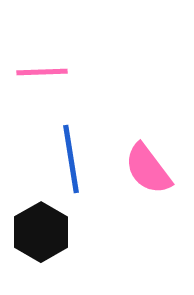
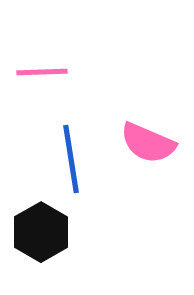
pink semicircle: moved 26 px up; rotated 30 degrees counterclockwise
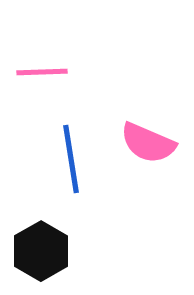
black hexagon: moved 19 px down
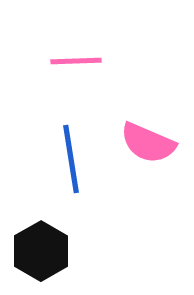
pink line: moved 34 px right, 11 px up
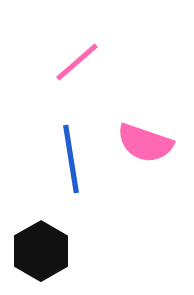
pink line: moved 1 px right, 1 px down; rotated 39 degrees counterclockwise
pink semicircle: moved 3 px left; rotated 4 degrees counterclockwise
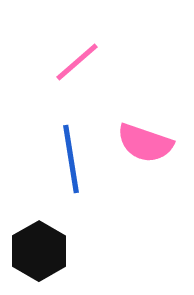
black hexagon: moved 2 px left
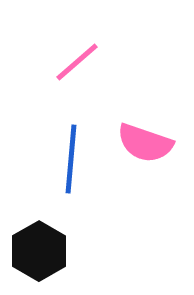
blue line: rotated 14 degrees clockwise
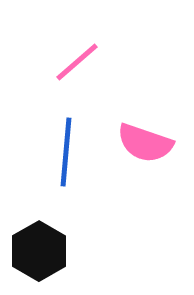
blue line: moved 5 px left, 7 px up
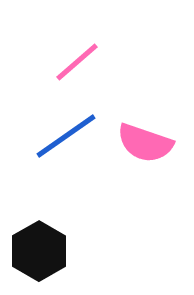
blue line: moved 16 px up; rotated 50 degrees clockwise
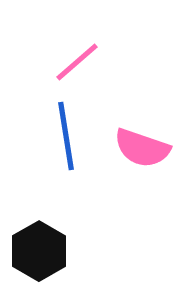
blue line: rotated 64 degrees counterclockwise
pink semicircle: moved 3 px left, 5 px down
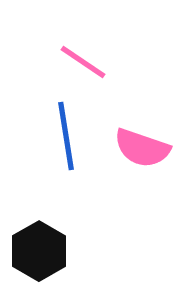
pink line: moved 6 px right; rotated 75 degrees clockwise
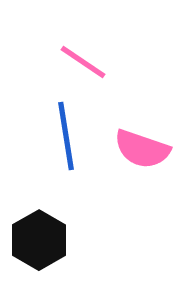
pink semicircle: moved 1 px down
black hexagon: moved 11 px up
